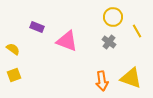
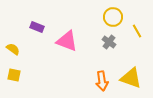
yellow square: rotated 32 degrees clockwise
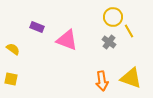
yellow line: moved 8 px left
pink triangle: moved 1 px up
yellow square: moved 3 px left, 4 px down
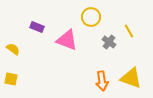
yellow circle: moved 22 px left
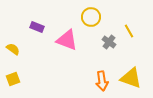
yellow square: moved 2 px right; rotated 32 degrees counterclockwise
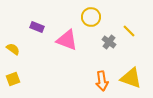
yellow line: rotated 16 degrees counterclockwise
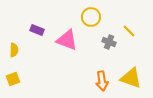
purple rectangle: moved 3 px down
gray cross: rotated 16 degrees counterclockwise
yellow semicircle: moved 1 px right, 1 px down; rotated 56 degrees clockwise
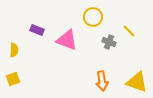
yellow circle: moved 2 px right
yellow triangle: moved 6 px right, 4 px down
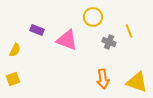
yellow line: rotated 24 degrees clockwise
yellow semicircle: moved 1 px right; rotated 24 degrees clockwise
orange arrow: moved 1 px right, 2 px up
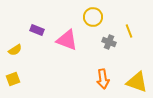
yellow semicircle: rotated 32 degrees clockwise
